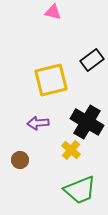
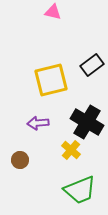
black rectangle: moved 5 px down
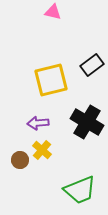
yellow cross: moved 29 px left
